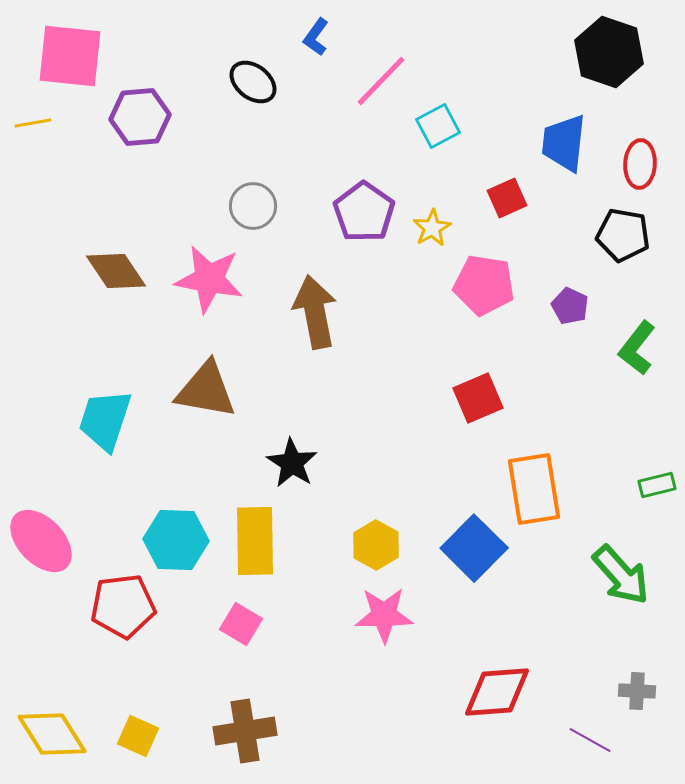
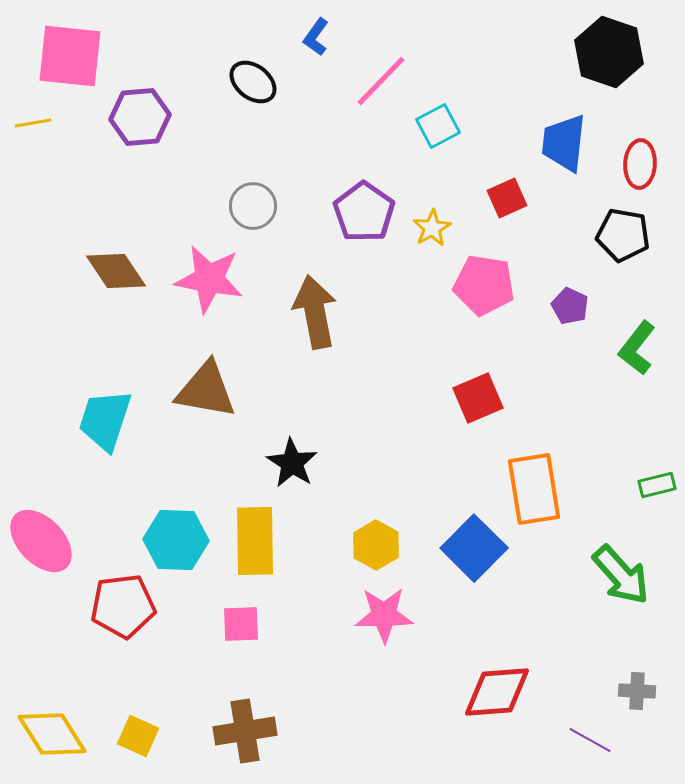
pink square at (241, 624): rotated 33 degrees counterclockwise
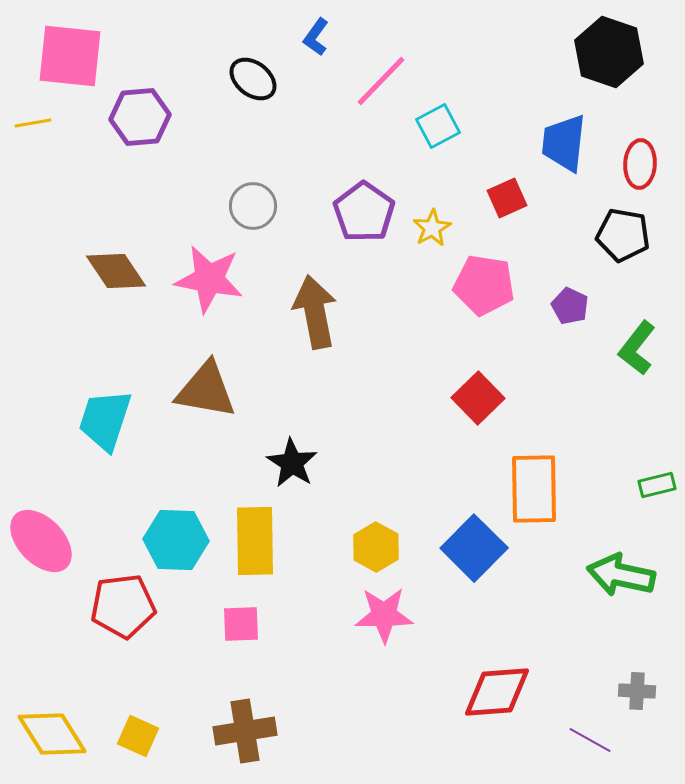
black ellipse at (253, 82): moved 3 px up
red square at (478, 398): rotated 21 degrees counterclockwise
orange rectangle at (534, 489): rotated 8 degrees clockwise
yellow hexagon at (376, 545): moved 2 px down
green arrow at (621, 575): rotated 144 degrees clockwise
